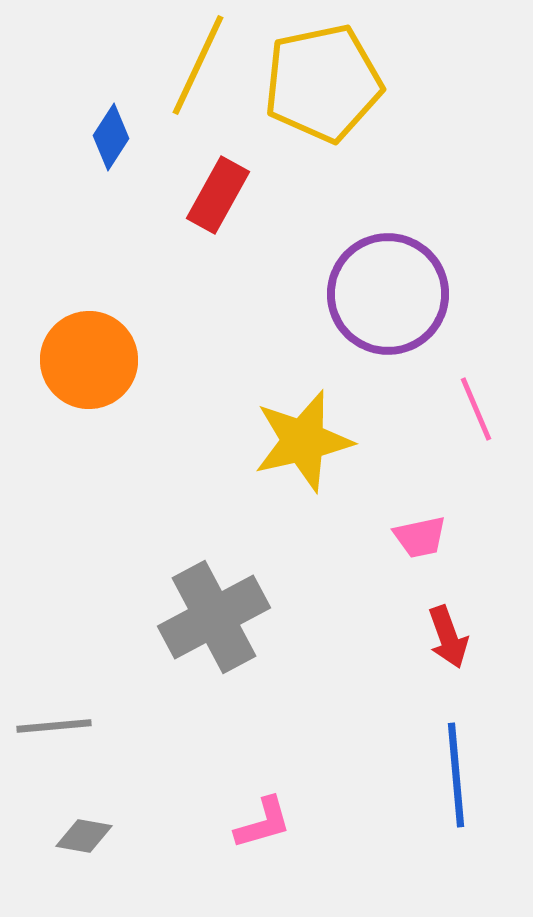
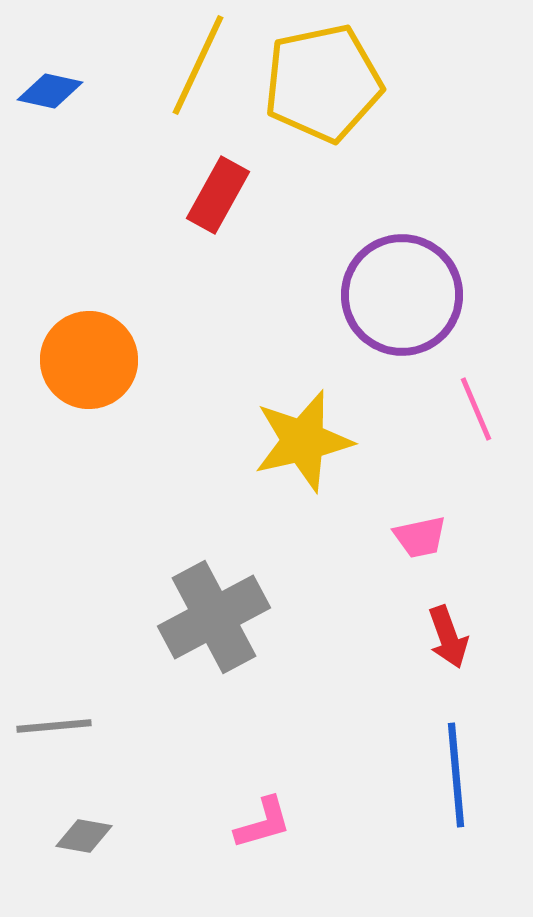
blue diamond: moved 61 px left, 46 px up; rotated 70 degrees clockwise
purple circle: moved 14 px right, 1 px down
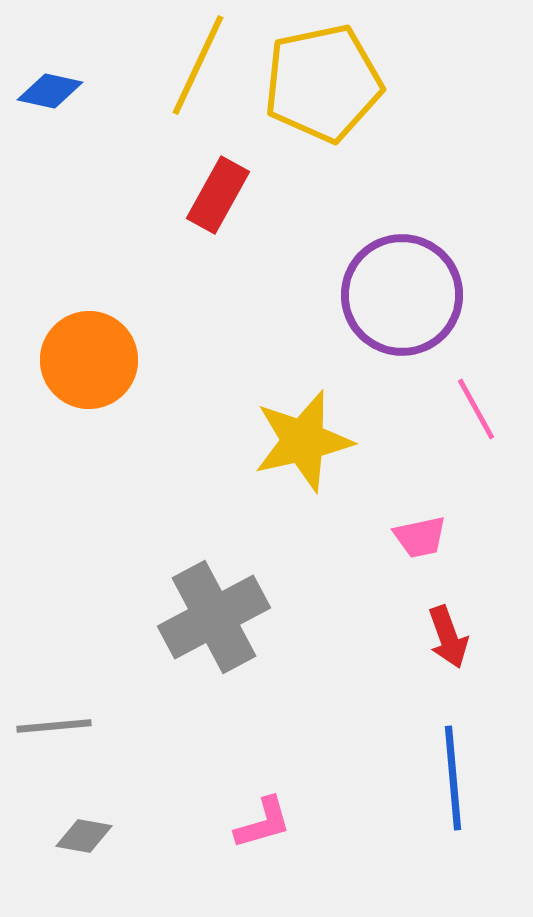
pink line: rotated 6 degrees counterclockwise
blue line: moved 3 px left, 3 px down
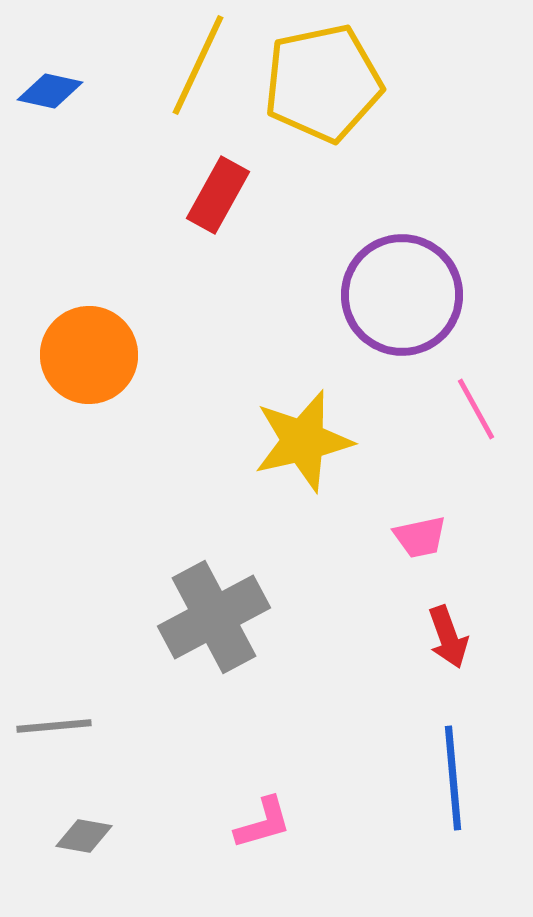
orange circle: moved 5 px up
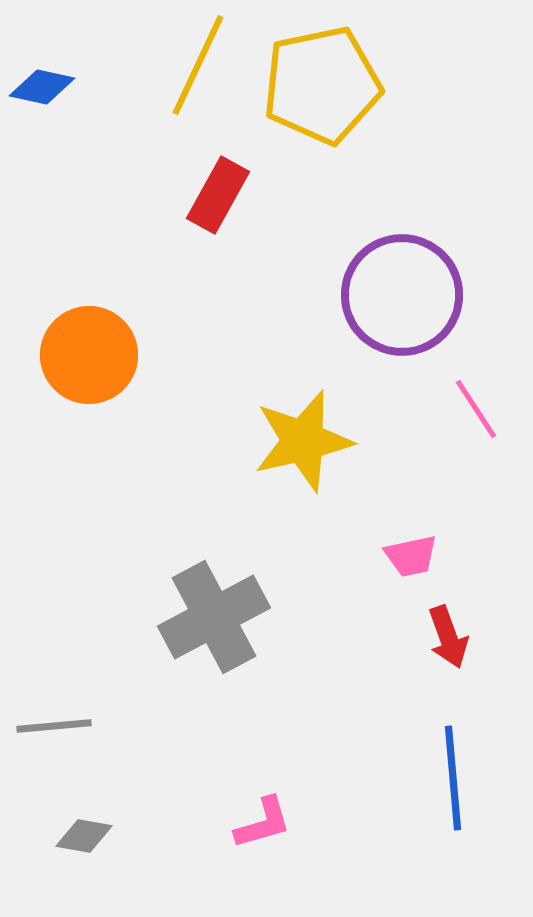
yellow pentagon: moved 1 px left, 2 px down
blue diamond: moved 8 px left, 4 px up
pink line: rotated 4 degrees counterclockwise
pink trapezoid: moved 9 px left, 19 px down
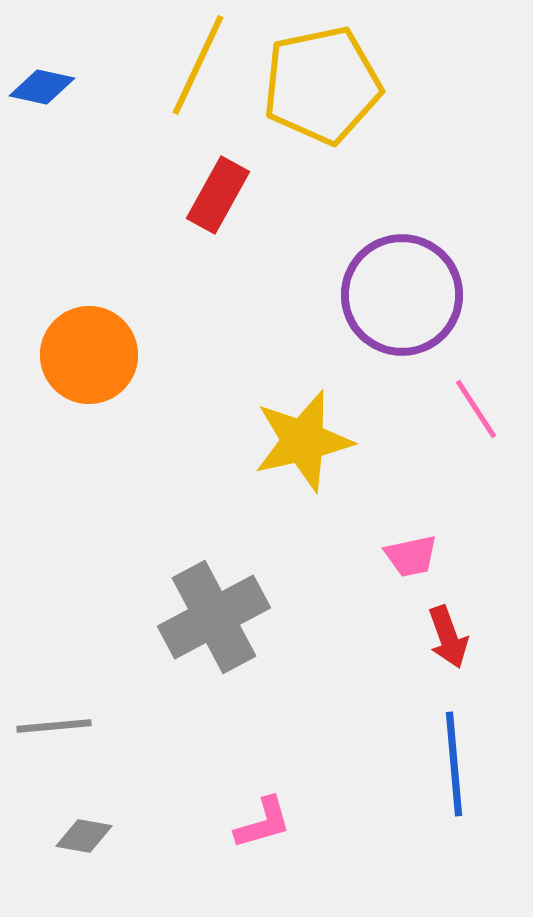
blue line: moved 1 px right, 14 px up
